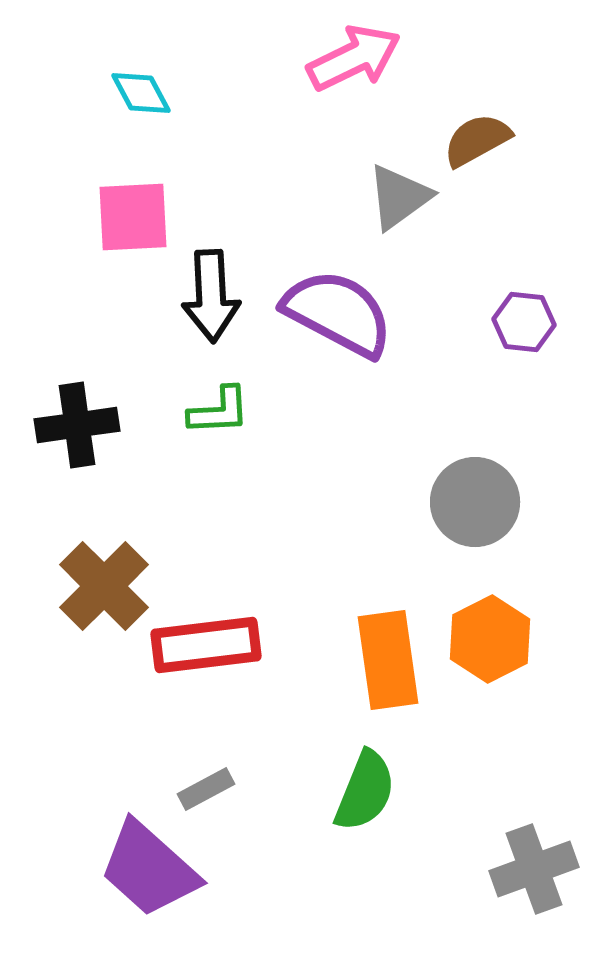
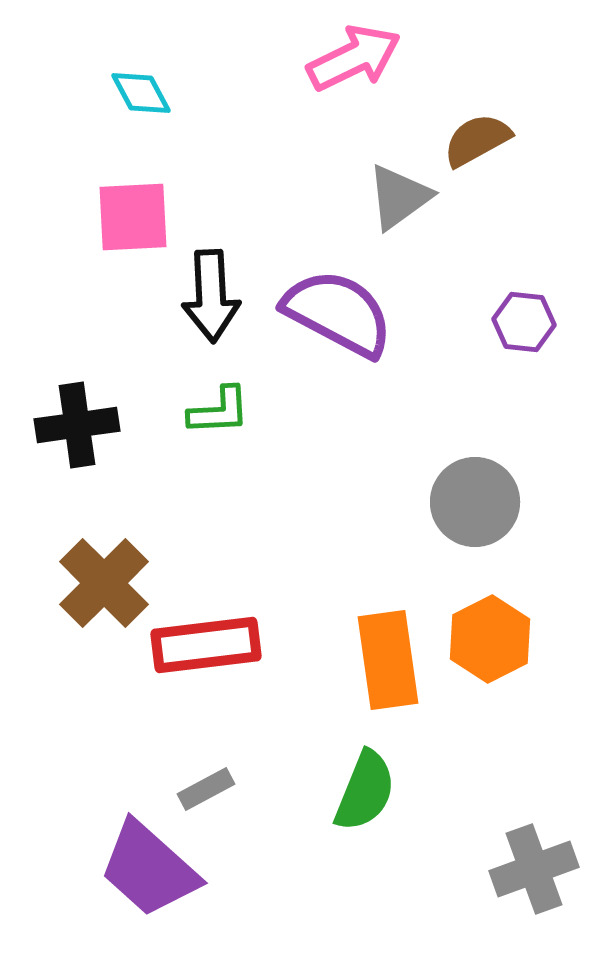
brown cross: moved 3 px up
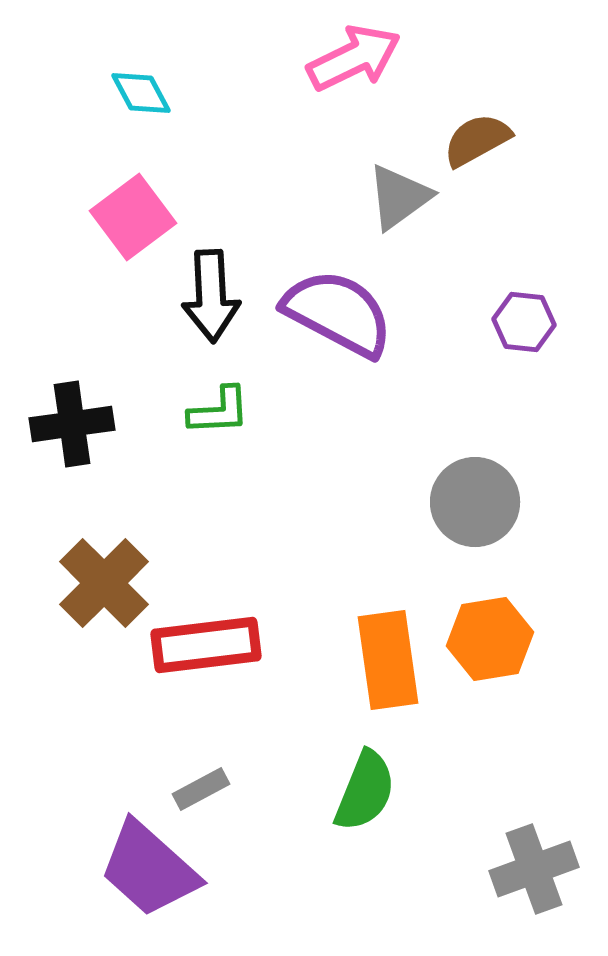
pink square: rotated 34 degrees counterclockwise
black cross: moved 5 px left, 1 px up
orange hexagon: rotated 18 degrees clockwise
gray rectangle: moved 5 px left
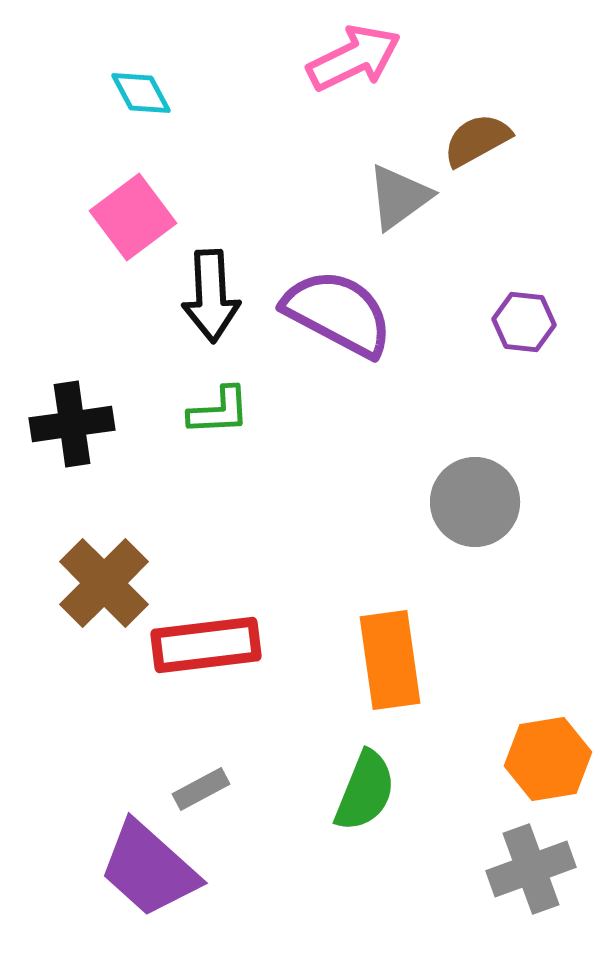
orange hexagon: moved 58 px right, 120 px down
orange rectangle: moved 2 px right
gray cross: moved 3 px left
